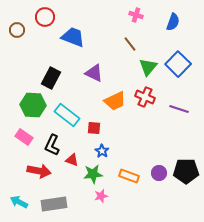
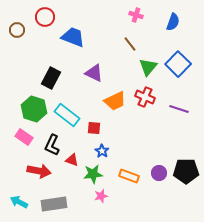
green hexagon: moved 1 px right, 4 px down; rotated 15 degrees clockwise
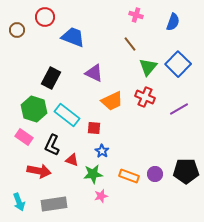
orange trapezoid: moved 3 px left
purple line: rotated 48 degrees counterclockwise
purple circle: moved 4 px left, 1 px down
cyan arrow: rotated 138 degrees counterclockwise
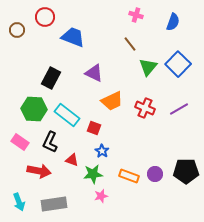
red cross: moved 11 px down
green hexagon: rotated 15 degrees counterclockwise
red square: rotated 16 degrees clockwise
pink rectangle: moved 4 px left, 5 px down
black L-shape: moved 2 px left, 3 px up
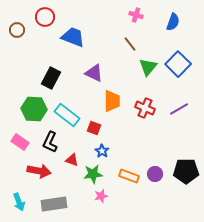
orange trapezoid: rotated 65 degrees counterclockwise
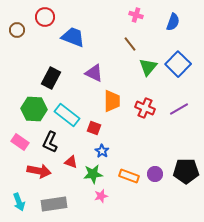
red triangle: moved 1 px left, 2 px down
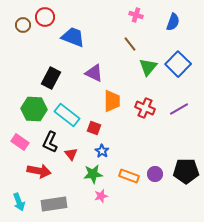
brown circle: moved 6 px right, 5 px up
red triangle: moved 8 px up; rotated 32 degrees clockwise
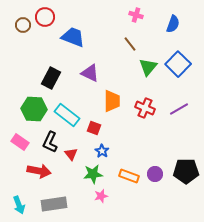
blue semicircle: moved 2 px down
purple triangle: moved 4 px left
cyan arrow: moved 3 px down
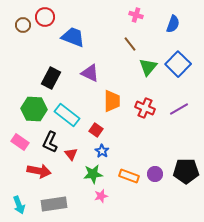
red square: moved 2 px right, 2 px down; rotated 16 degrees clockwise
